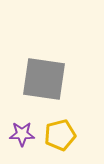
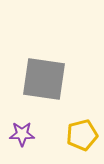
yellow pentagon: moved 22 px right
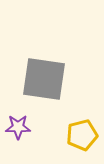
purple star: moved 4 px left, 7 px up
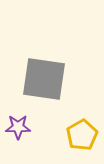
yellow pentagon: rotated 16 degrees counterclockwise
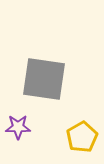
yellow pentagon: moved 2 px down
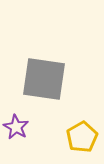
purple star: moved 2 px left; rotated 30 degrees clockwise
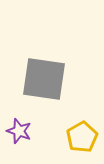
purple star: moved 3 px right, 4 px down; rotated 10 degrees counterclockwise
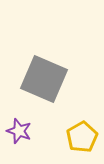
gray square: rotated 15 degrees clockwise
